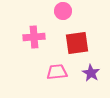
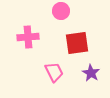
pink circle: moved 2 px left
pink cross: moved 6 px left
pink trapezoid: moved 3 px left; rotated 70 degrees clockwise
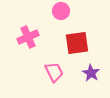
pink cross: rotated 20 degrees counterclockwise
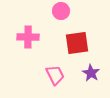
pink cross: rotated 25 degrees clockwise
pink trapezoid: moved 1 px right, 3 px down
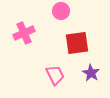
pink cross: moved 4 px left, 4 px up; rotated 25 degrees counterclockwise
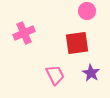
pink circle: moved 26 px right
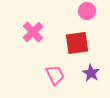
pink cross: moved 9 px right, 1 px up; rotated 20 degrees counterclockwise
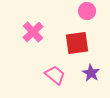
pink trapezoid: rotated 25 degrees counterclockwise
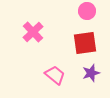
red square: moved 8 px right
purple star: rotated 24 degrees clockwise
